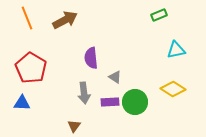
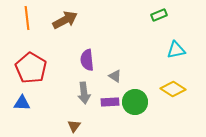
orange line: rotated 15 degrees clockwise
purple semicircle: moved 4 px left, 2 px down
gray triangle: moved 1 px up
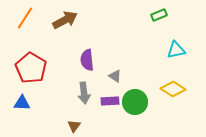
orange line: moved 2 px left; rotated 40 degrees clockwise
purple rectangle: moved 1 px up
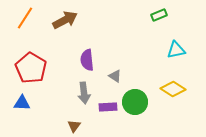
purple rectangle: moved 2 px left, 6 px down
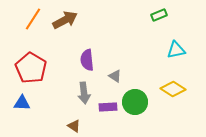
orange line: moved 8 px right, 1 px down
brown triangle: rotated 32 degrees counterclockwise
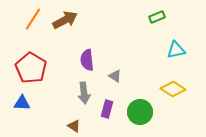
green rectangle: moved 2 px left, 2 px down
green circle: moved 5 px right, 10 px down
purple rectangle: moved 1 px left, 2 px down; rotated 72 degrees counterclockwise
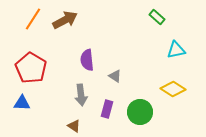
green rectangle: rotated 63 degrees clockwise
gray arrow: moved 3 px left, 2 px down
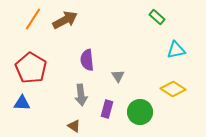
gray triangle: moved 3 px right; rotated 24 degrees clockwise
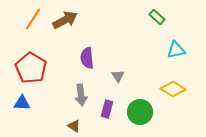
purple semicircle: moved 2 px up
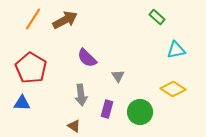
purple semicircle: rotated 40 degrees counterclockwise
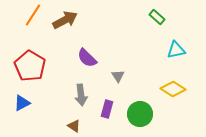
orange line: moved 4 px up
red pentagon: moved 1 px left, 2 px up
blue triangle: rotated 30 degrees counterclockwise
green circle: moved 2 px down
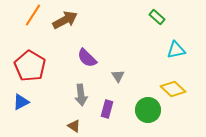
yellow diamond: rotated 10 degrees clockwise
blue triangle: moved 1 px left, 1 px up
green circle: moved 8 px right, 4 px up
